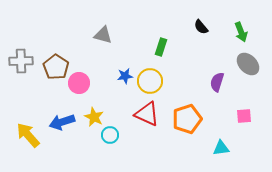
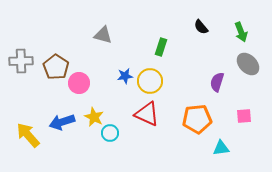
orange pentagon: moved 10 px right; rotated 12 degrees clockwise
cyan circle: moved 2 px up
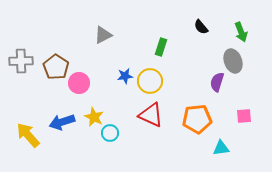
gray triangle: rotated 42 degrees counterclockwise
gray ellipse: moved 15 px left, 3 px up; rotated 25 degrees clockwise
red triangle: moved 4 px right, 1 px down
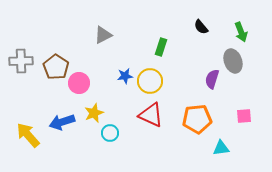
purple semicircle: moved 5 px left, 3 px up
yellow star: moved 4 px up; rotated 24 degrees clockwise
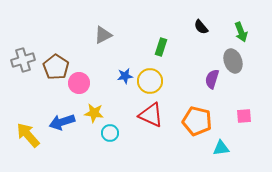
gray cross: moved 2 px right, 1 px up; rotated 15 degrees counterclockwise
yellow star: rotated 30 degrees clockwise
orange pentagon: moved 2 px down; rotated 20 degrees clockwise
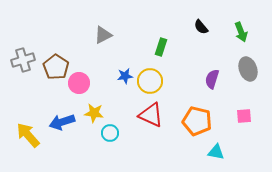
gray ellipse: moved 15 px right, 8 px down
cyan triangle: moved 5 px left, 4 px down; rotated 18 degrees clockwise
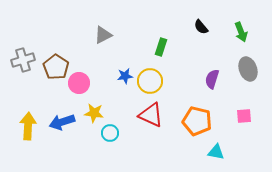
yellow arrow: moved 9 px up; rotated 44 degrees clockwise
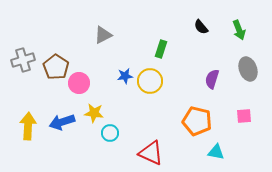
green arrow: moved 2 px left, 2 px up
green rectangle: moved 2 px down
red triangle: moved 38 px down
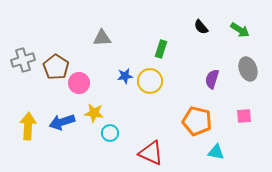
green arrow: moved 1 px right; rotated 36 degrees counterclockwise
gray triangle: moved 1 px left, 3 px down; rotated 24 degrees clockwise
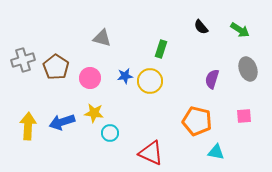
gray triangle: rotated 18 degrees clockwise
pink circle: moved 11 px right, 5 px up
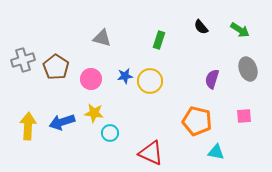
green rectangle: moved 2 px left, 9 px up
pink circle: moved 1 px right, 1 px down
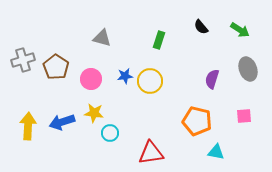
red triangle: rotated 32 degrees counterclockwise
